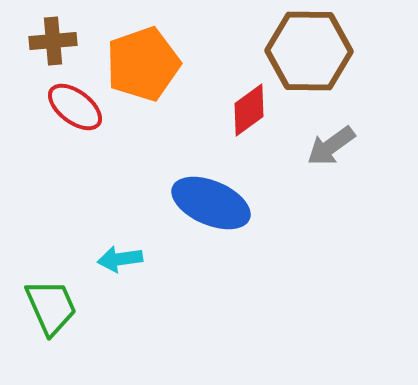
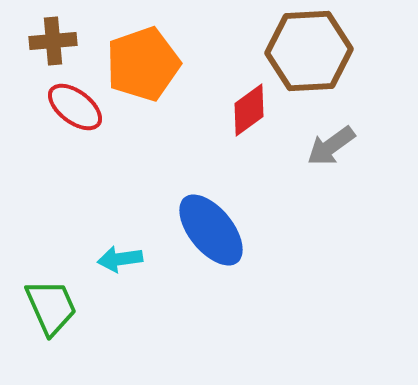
brown hexagon: rotated 4 degrees counterclockwise
blue ellipse: moved 27 px down; rotated 28 degrees clockwise
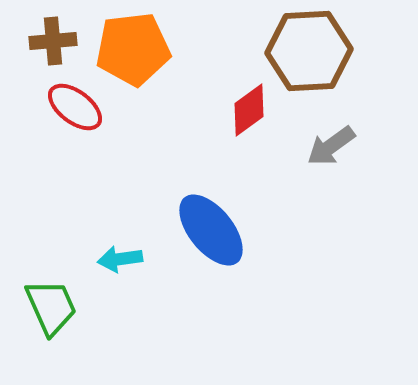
orange pentagon: moved 10 px left, 15 px up; rotated 12 degrees clockwise
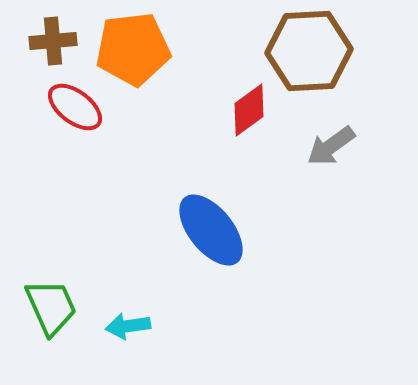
cyan arrow: moved 8 px right, 67 px down
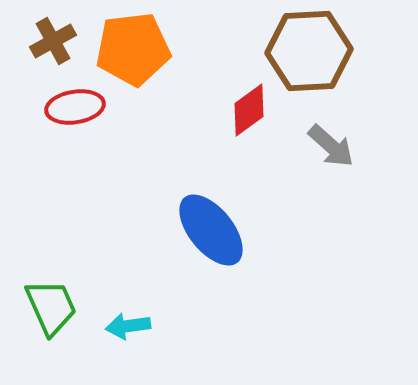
brown cross: rotated 24 degrees counterclockwise
red ellipse: rotated 46 degrees counterclockwise
gray arrow: rotated 102 degrees counterclockwise
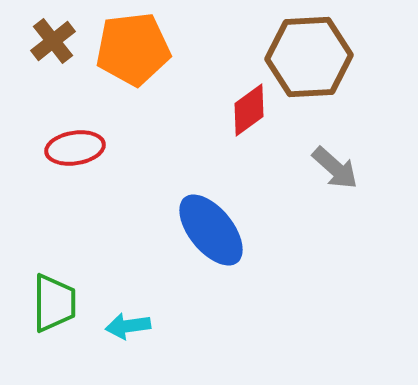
brown cross: rotated 9 degrees counterclockwise
brown hexagon: moved 6 px down
red ellipse: moved 41 px down
gray arrow: moved 4 px right, 22 px down
green trapezoid: moved 3 px right, 4 px up; rotated 24 degrees clockwise
